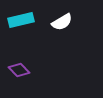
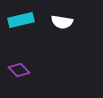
white semicircle: rotated 40 degrees clockwise
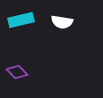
purple diamond: moved 2 px left, 2 px down
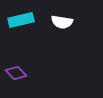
purple diamond: moved 1 px left, 1 px down
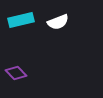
white semicircle: moved 4 px left; rotated 30 degrees counterclockwise
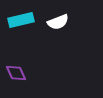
purple diamond: rotated 20 degrees clockwise
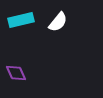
white semicircle: rotated 30 degrees counterclockwise
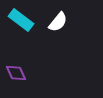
cyan rectangle: rotated 50 degrees clockwise
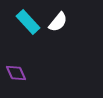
cyan rectangle: moved 7 px right, 2 px down; rotated 10 degrees clockwise
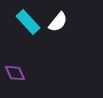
purple diamond: moved 1 px left
